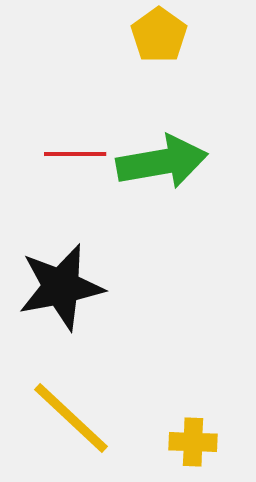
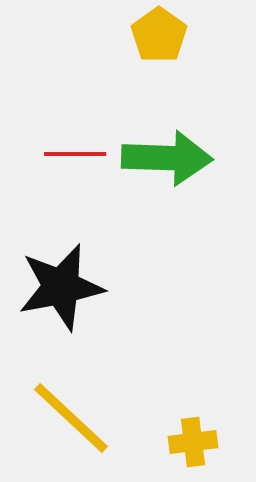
green arrow: moved 5 px right, 4 px up; rotated 12 degrees clockwise
yellow cross: rotated 9 degrees counterclockwise
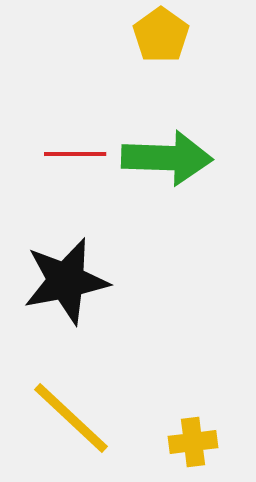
yellow pentagon: moved 2 px right
black star: moved 5 px right, 6 px up
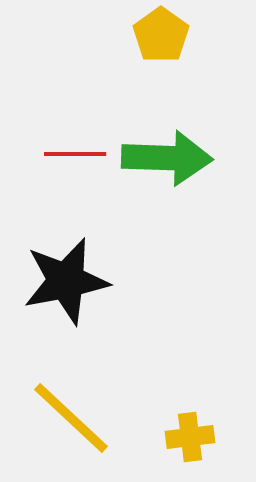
yellow cross: moved 3 px left, 5 px up
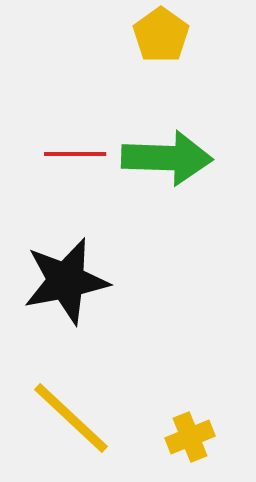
yellow cross: rotated 15 degrees counterclockwise
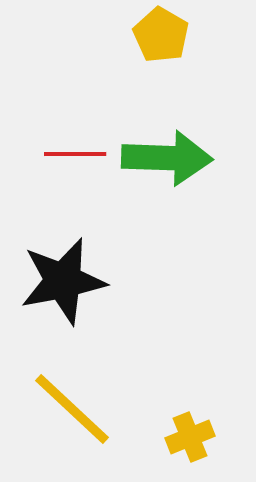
yellow pentagon: rotated 6 degrees counterclockwise
black star: moved 3 px left
yellow line: moved 1 px right, 9 px up
